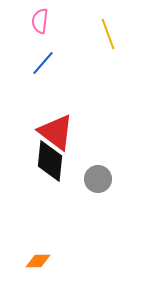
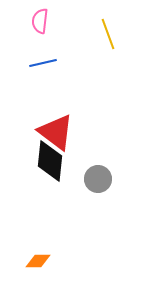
blue line: rotated 36 degrees clockwise
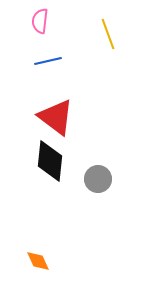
blue line: moved 5 px right, 2 px up
red triangle: moved 15 px up
orange diamond: rotated 65 degrees clockwise
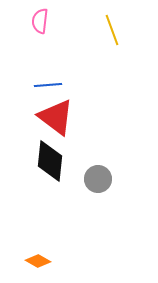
yellow line: moved 4 px right, 4 px up
blue line: moved 24 px down; rotated 8 degrees clockwise
orange diamond: rotated 35 degrees counterclockwise
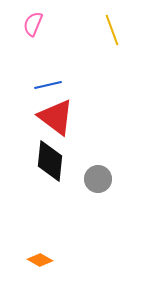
pink semicircle: moved 7 px left, 3 px down; rotated 15 degrees clockwise
blue line: rotated 8 degrees counterclockwise
orange diamond: moved 2 px right, 1 px up
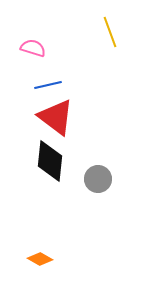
pink semicircle: moved 24 px down; rotated 85 degrees clockwise
yellow line: moved 2 px left, 2 px down
orange diamond: moved 1 px up
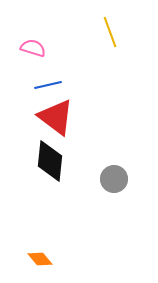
gray circle: moved 16 px right
orange diamond: rotated 20 degrees clockwise
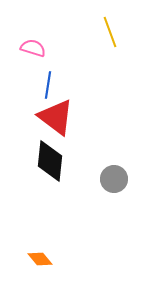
blue line: rotated 68 degrees counterclockwise
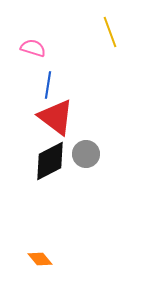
black diamond: rotated 57 degrees clockwise
gray circle: moved 28 px left, 25 px up
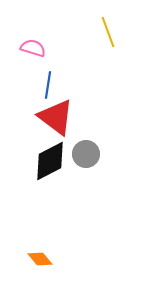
yellow line: moved 2 px left
